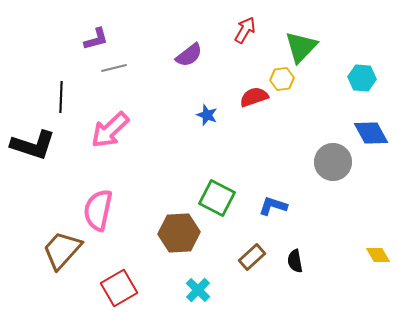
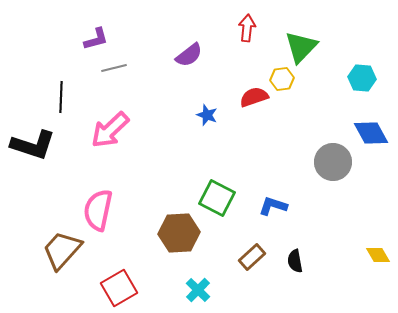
red arrow: moved 2 px right, 2 px up; rotated 24 degrees counterclockwise
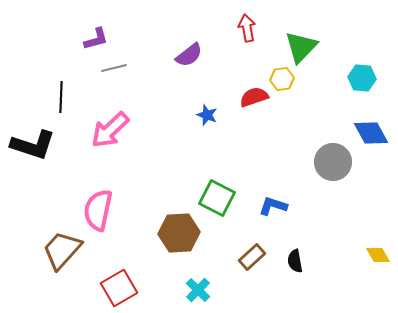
red arrow: rotated 16 degrees counterclockwise
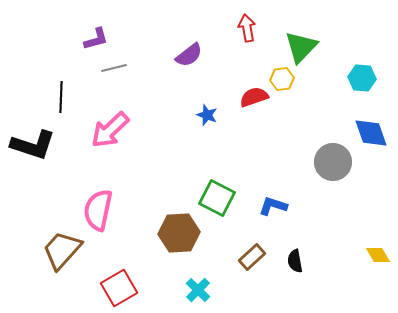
blue diamond: rotated 9 degrees clockwise
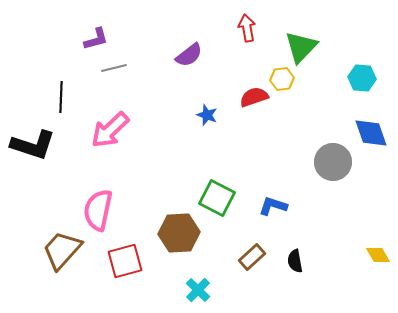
red square: moved 6 px right, 27 px up; rotated 15 degrees clockwise
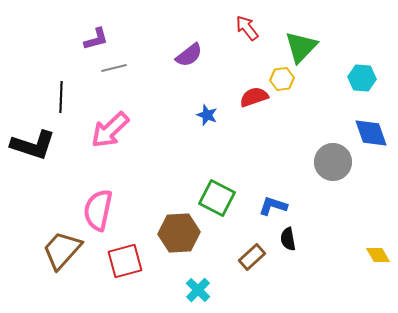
red arrow: rotated 28 degrees counterclockwise
black semicircle: moved 7 px left, 22 px up
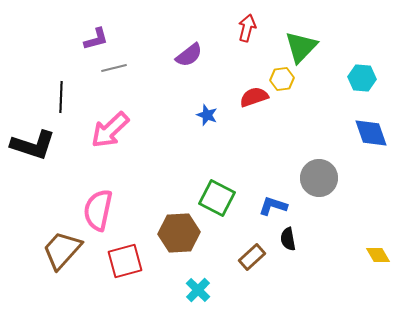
red arrow: rotated 52 degrees clockwise
gray circle: moved 14 px left, 16 px down
